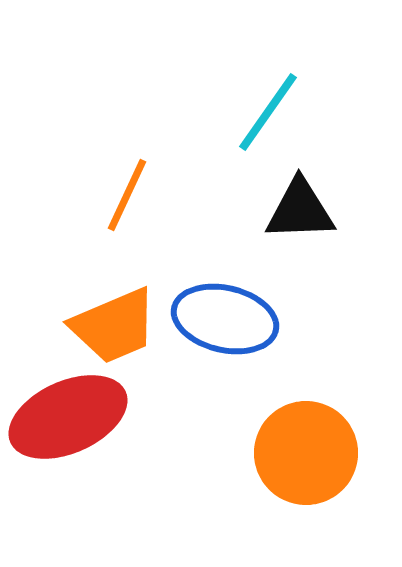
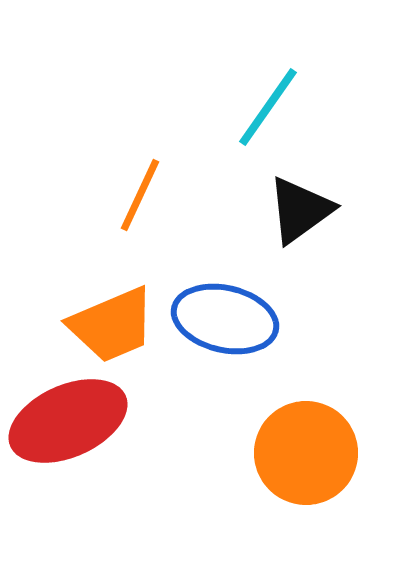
cyan line: moved 5 px up
orange line: moved 13 px right
black triangle: rotated 34 degrees counterclockwise
orange trapezoid: moved 2 px left, 1 px up
red ellipse: moved 4 px down
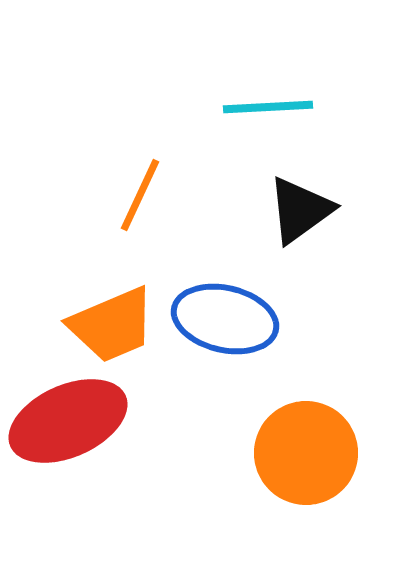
cyan line: rotated 52 degrees clockwise
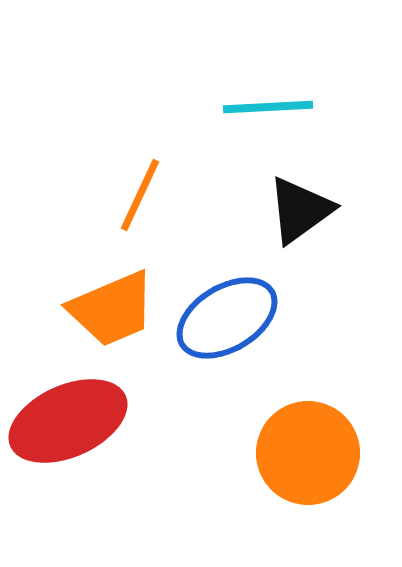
blue ellipse: moved 2 px right, 1 px up; rotated 44 degrees counterclockwise
orange trapezoid: moved 16 px up
orange circle: moved 2 px right
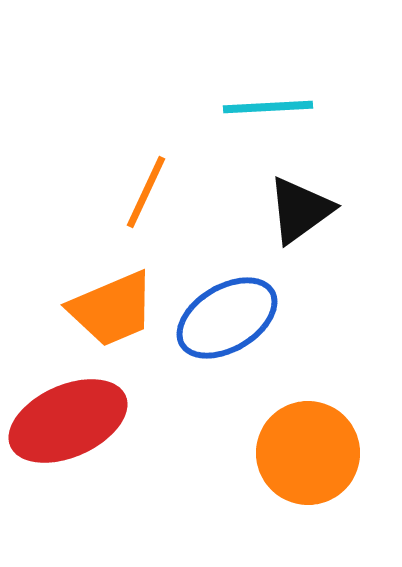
orange line: moved 6 px right, 3 px up
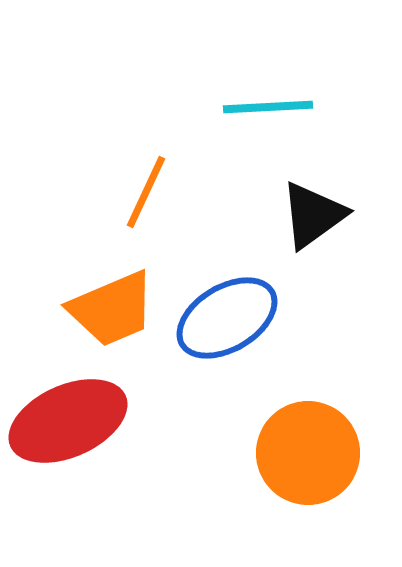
black triangle: moved 13 px right, 5 px down
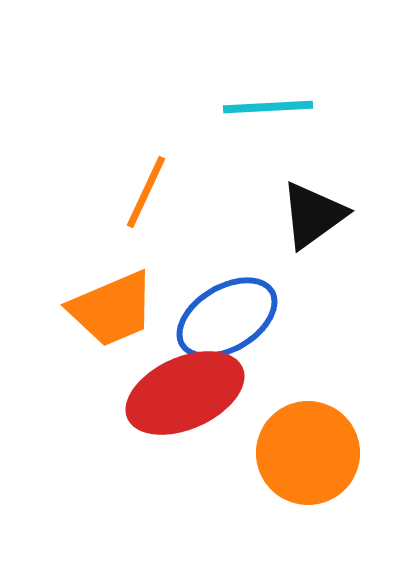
red ellipse: moved 117 px right, 28 px up
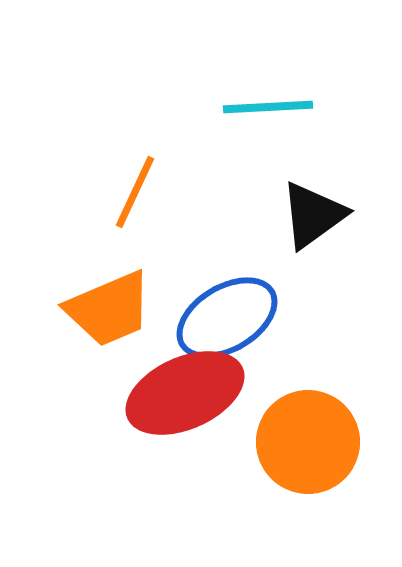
orange line: moved 11 px left
orange trapezoid: moved 3 px left
orange circle: moved 11 px up
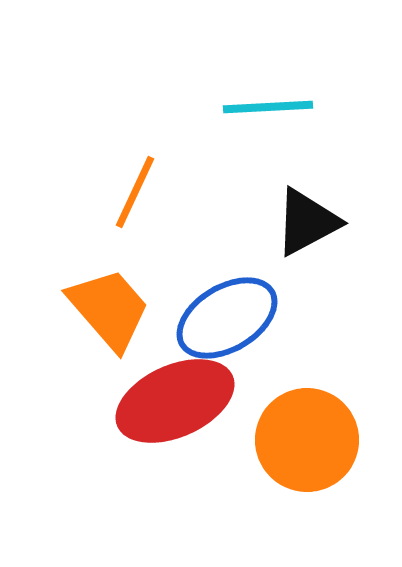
black triangle: moved 6 px left, 7 px down; rotated 8 degrees clockwise
orange trapezoid: rotated 108 degrees counterclockwise
red ellipse: moved 10 px left, 8 px down
orange circle: moved 1 px left, 2 px up
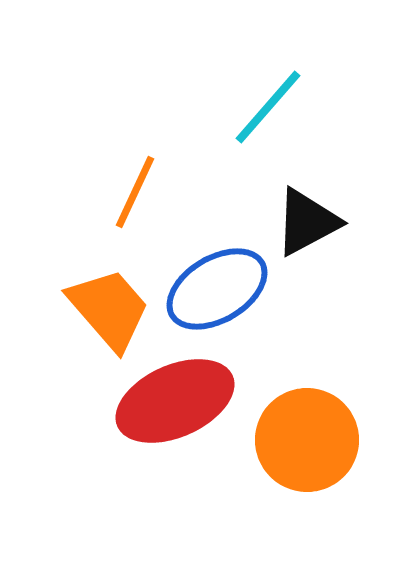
cyan line: rotated 46 degrees counterclockwise
blue ellipse: moved 10 px left, 29 px up
